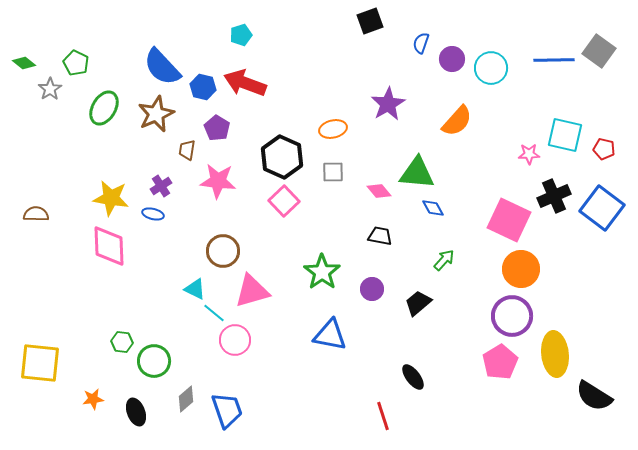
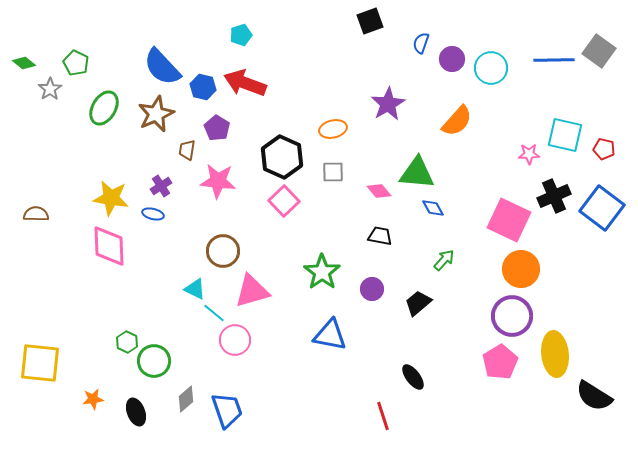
green hexagon at (122, 342): moved 5 px right; rotated 20 degrees clockwise
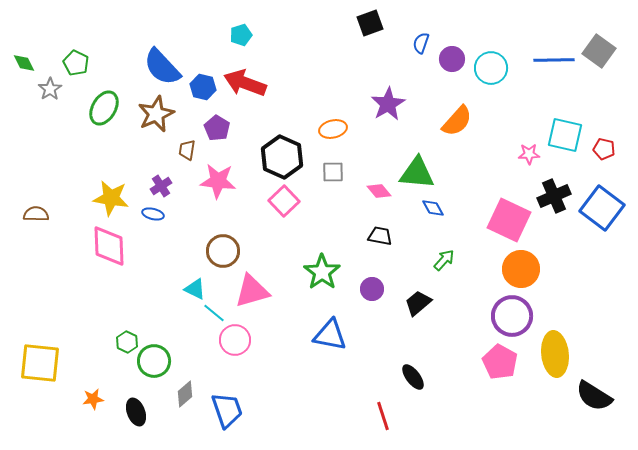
black square at (370, 21): moved 2 px down
green diamond at (24, 63): rotated 25 degrees clockwise
pink pentagon at (500, 362): rotated 12 degrees counterclockwise
gray diamond at (186, 399): moved 1 px left, 5 px up
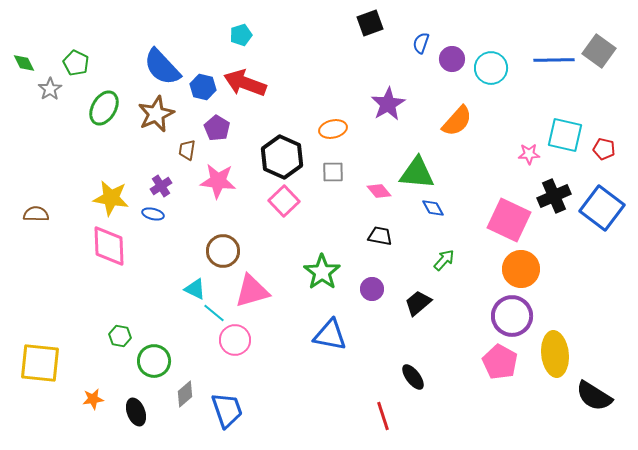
green hexagon at (127, 342): moved 7 px left, 6 px up; rotated 15 degrees counterclockwise
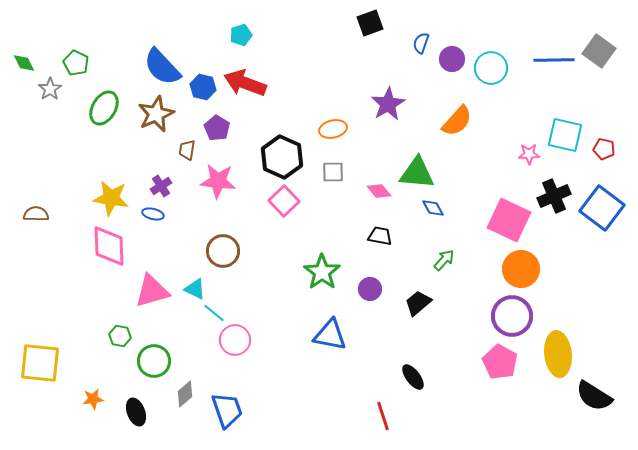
purple circle at (372, 289): moved 2 px left
pink triangle at (252, 291): moved 100 px left
yellow ellipse at (555, 354): moved 3 px right
